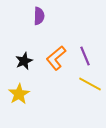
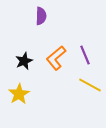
purple semicircle: moved 2 px right
purple line: moved 1 px up
yellow line: moved 1 px down
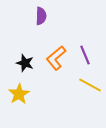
black star: moved 1 px right, 2 px down; rotated 30 degrees counterclockwise
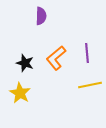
purple line: moved 2 px right, 2 px up; rotated 18 degrees clockwise
yellow line: rotated 40 degrees counterclockwise
yellow star: moved 1 px right, 1 px up; rotated 10 degrees counterclockwise
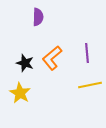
purple semicircle: moved 3 px left, 1 px down
orange L-shape: moved 4 px left
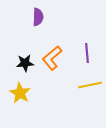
black star: rotated 24 degrees counterclockwise
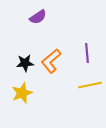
purple semicircle: rotated 54 degrees clockwise
orange L-shape: moved 1 px left, 3 px down
yellow star: moved 2 px right; rotated 20 degrees clockwise
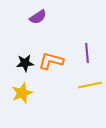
orange L-shape: rotated 55 degrees clockwise
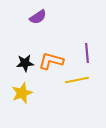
yellow line: moved 13 px left, 5 px up
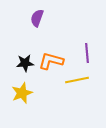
purple semicircle: moved 1 px left, 1 px down; rotated 144 degrees clockwise
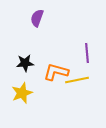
orange L-shape: moved 5 px right, 11 px down
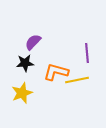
purple semicircle: moved 4 px left, 24 px down; rotated 24 degrees clockwise
